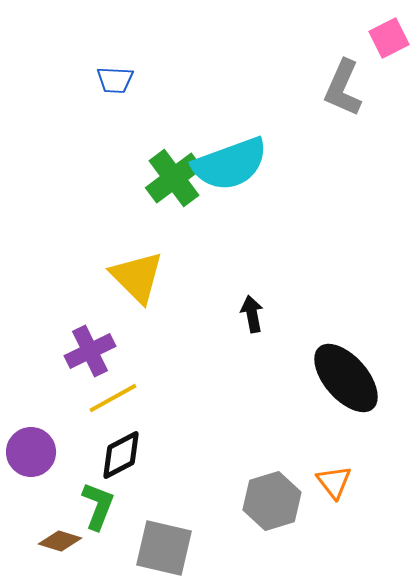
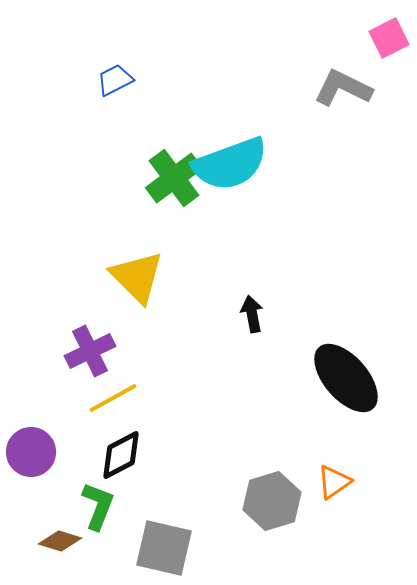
blue trapezoid: rotated 150 degrees clockwise
gray L-shape: rotated 92 degrees clockwise
orange triangle: rotated 33 degrees clockwise
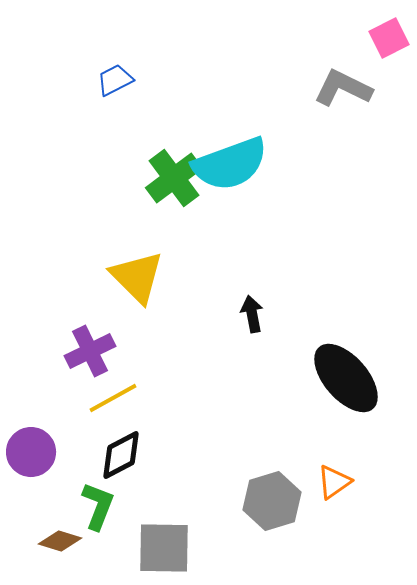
gray square: rotated 12 degrees counterclockwise
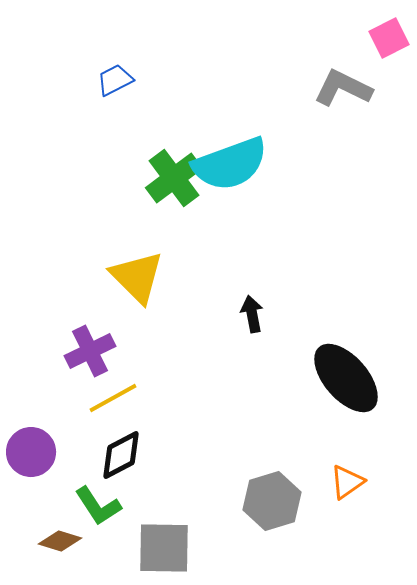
orange triangle: moved 13 px right
green L-shape: rotated 126 degrees clockwise
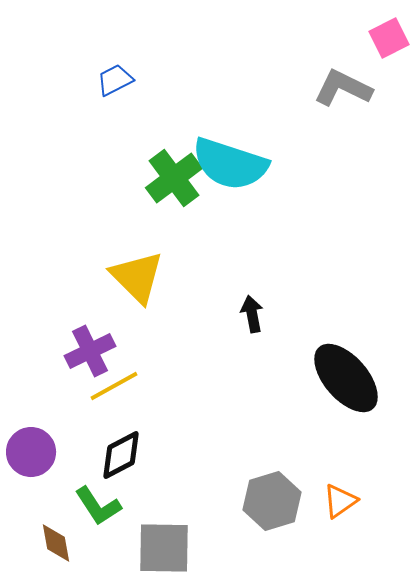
cyan semicircle: rotated 38 degrees clockwise
yellow line: moved 1 px right, 12 px up
orange triangle: moved 7 px left, 19 px down
brown diamond: moved 4 px left, 2 px down; rotated 63 degrees clockwise
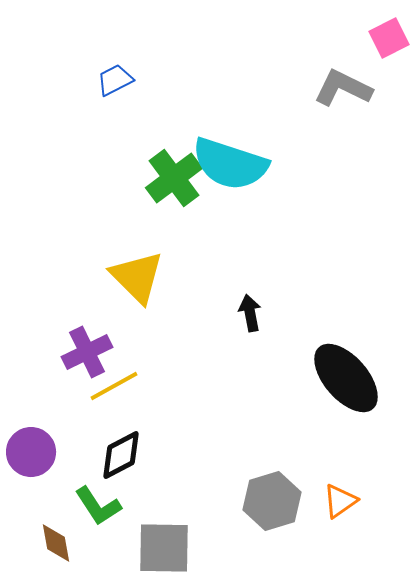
black arrow: moved 2 px left, 1 px up
purple cross: moved 3 px left, 1 px down
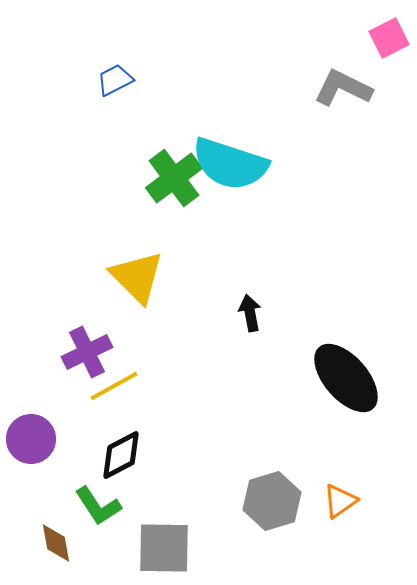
purple circle: moved 13 px up
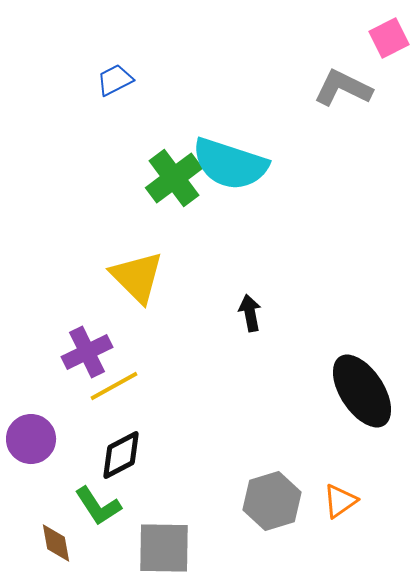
black ellipse: moved 16 px right, 13 px down; rotated 8 degrees clockwise
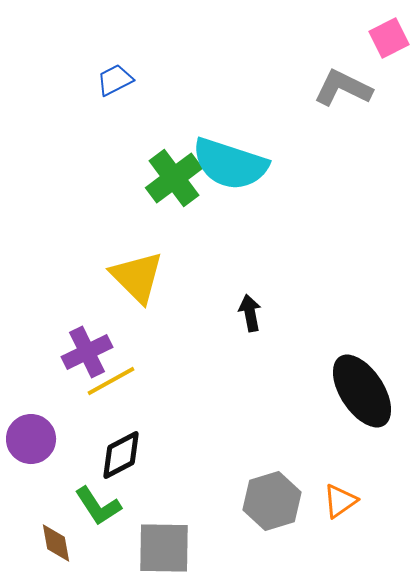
yellow line: moved 3 px left, 5 px up
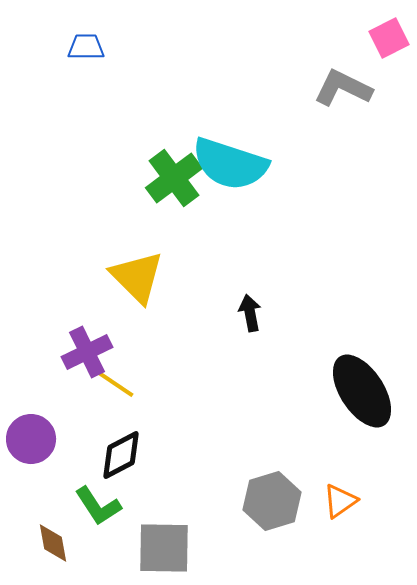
blue trapezoid: moved 29 px left, 33 px up; rotated 27 degrees clockwise
yellow line: rotated 63 degrees clockwise
brown diamond: moved 3 px left
